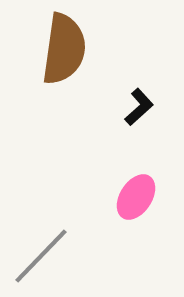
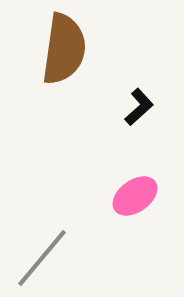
pink ellipse: moved 1 px left, 1 px up; rotated 21 degrees clockwise
gray line: moved 1 px right, 2 px down; rotated 4 degrees counterclockwise
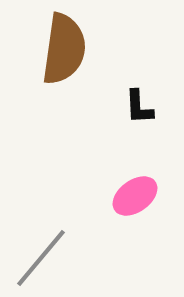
black L-shape: rotated 129 degrees clockwise
gray line: moved 1 px left
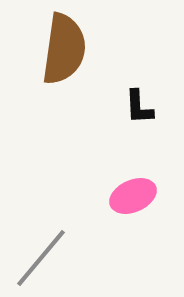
pink ellipse: moved 2 px left; rotated 12 degrees clockwise
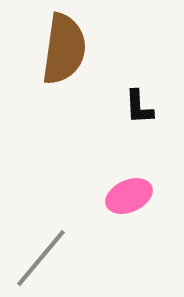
pink ellipse: moved 4 px left
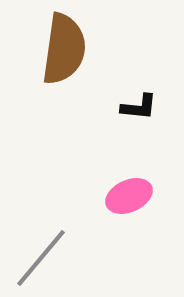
black L-shape: rotated 81 degrees counterclockwise
